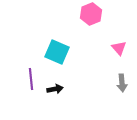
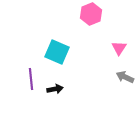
pink triangle: rotated 14 degrees clockwise
gray arrow: moved 3 px right, 6 px up; rotated 120 degrees clockwise
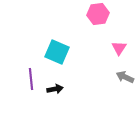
pink hexagon: moved 7 px right; rotated 15 degrees clockwise
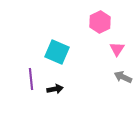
pink hexagon: moved 2 px right, 8 px down; rotated 20 degrees counterclockwise
pink triangle: moved 2 px left, 1 px down
gray arrow: moved 2 px left
